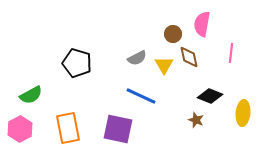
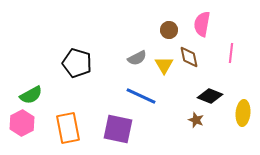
brown circle: moved 4 px left, 4 px up
pink hexagon: moved 2 px right, 6 px up
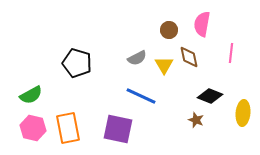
pink hexagon: moved 11 px right, 5 px down; rotated 20 degrees counterclockwise
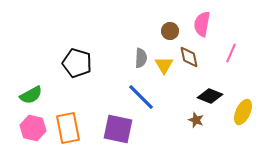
brown circle: moved 1 px right, 1 px down
pink line: rotated 18 degrees clockwise
gray semicircle: moved 4 px right; rotated 60 degrees counterclockwise
blue line: moved 1 px down; rotated 20 degrees clockwise
yellow ellipse: moved 1 px up; rotated 20 degrees clockwise
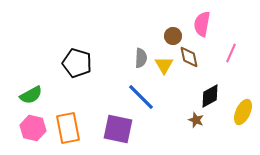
brown circle: moved 3 px right, 5 px down
black diamond: rotated 50 degrees counterclockwise
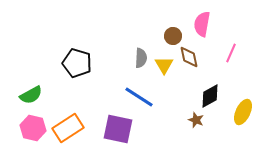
blue line: moved 2 px left; rotated 12 degrees counterclockwise
orange rectangle: rotated 68 degrees clockwise
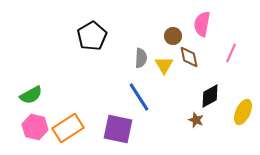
black pentagon: moved 15 px right, 27 px up; rotated 24 degrees clockwise
blue line: rotated 24 degrees clockwise
pink hexagon: moved 2 px right, 1 px up
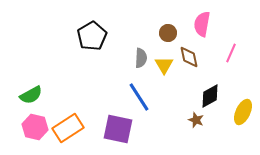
brown circle: moved 5 px left, 3 px up
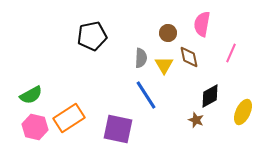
black pentagon: rotated 20 degrees clockwise
blue line: moved 7 px right, 2 px up
orange rectangle: moved 1 px right, 10 px up
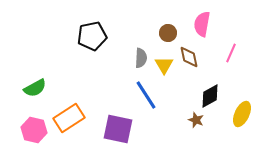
green semicircle: moved 4 px right, 7 px up
yellow ellipse: moved 1 px left, 2 px down
pink hexagon: moved 1 px left, 3 px down
